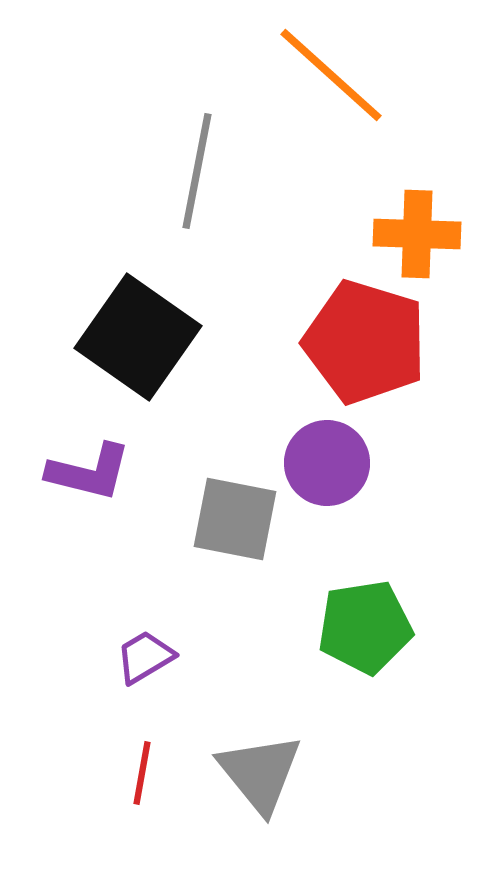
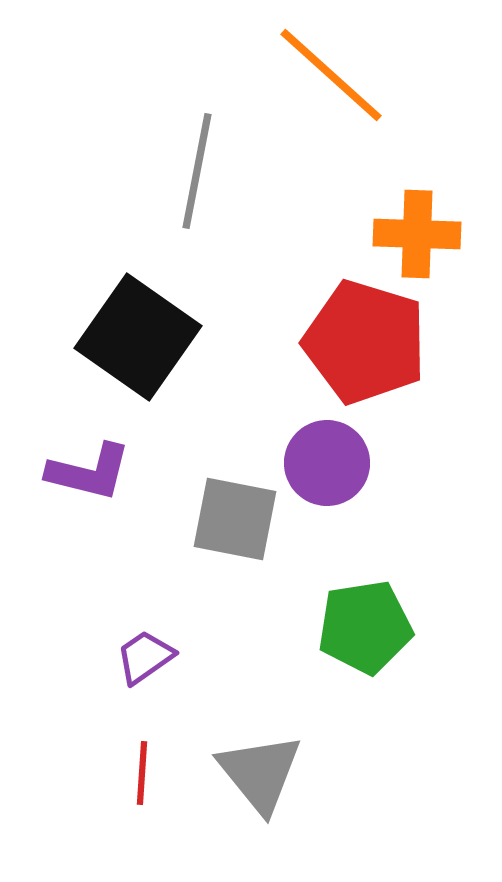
purple trapezoid: rotated 4 degrees counterclockwise
red line: rotated 6 degrees counterclockwise
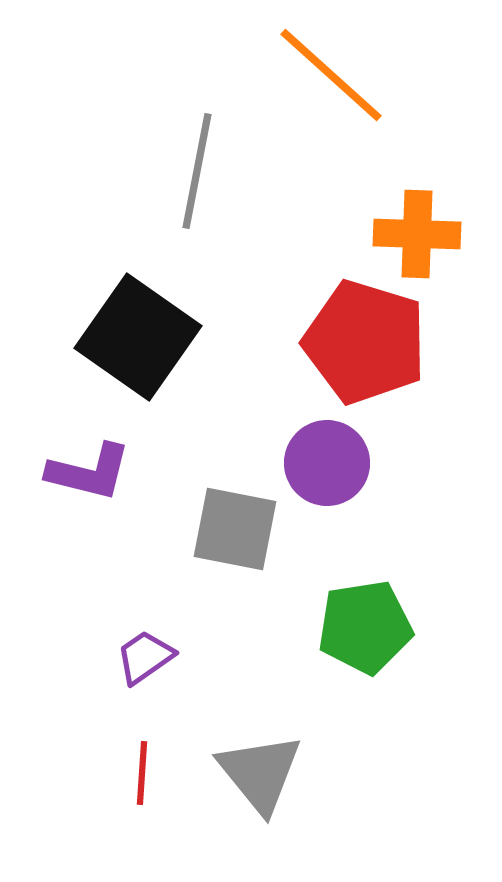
gray square: moved 10 px down
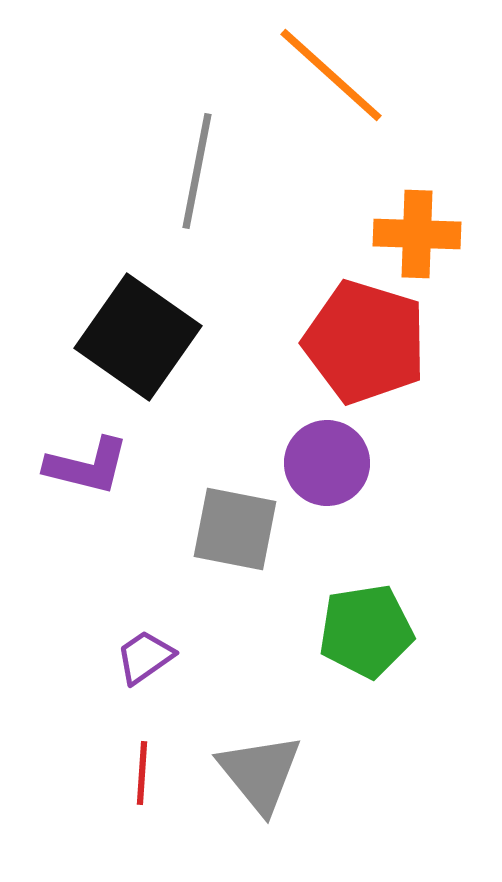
purple L-shape: moved 2 px left, 6 px up
green pentagon: moved 1 px right, 4 px down
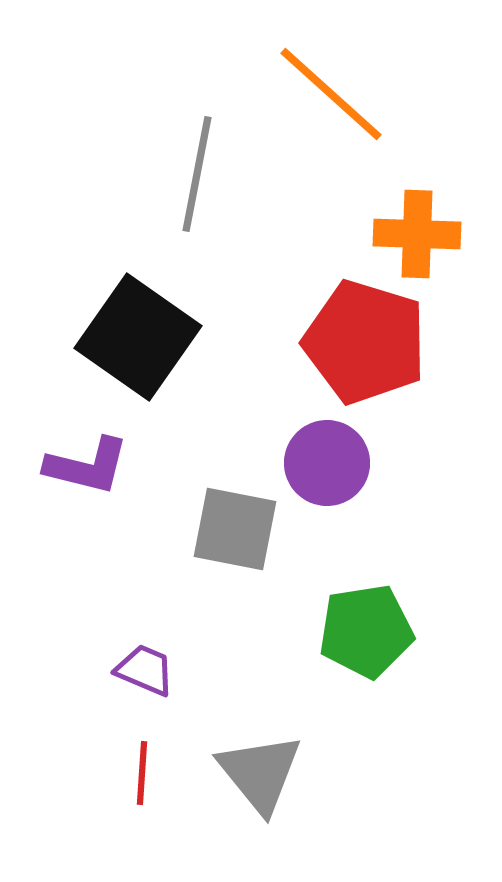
orange line: moved 19 px down
gray line: moved 3 px down
purple trapezoid: moved 13 px down; rotated 58 degrees clockwise
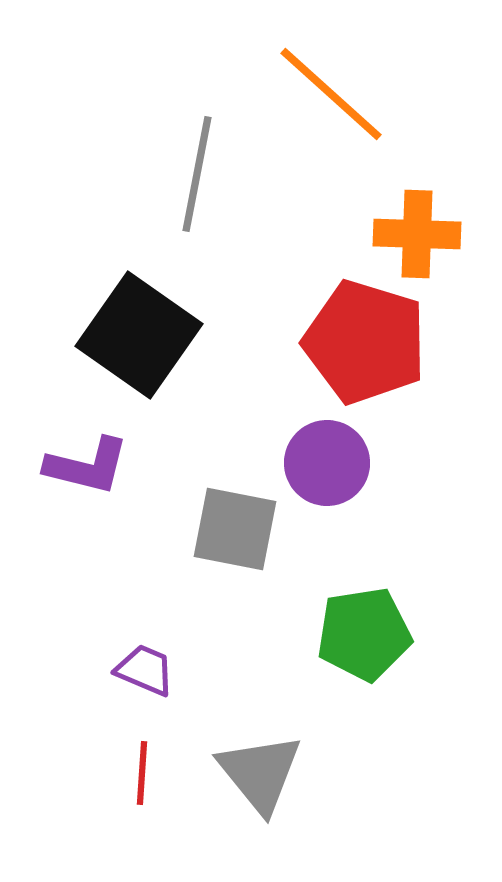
black square: moved 1 px right, 2 px up
green pentagon: moved 2 px left, 3 px down
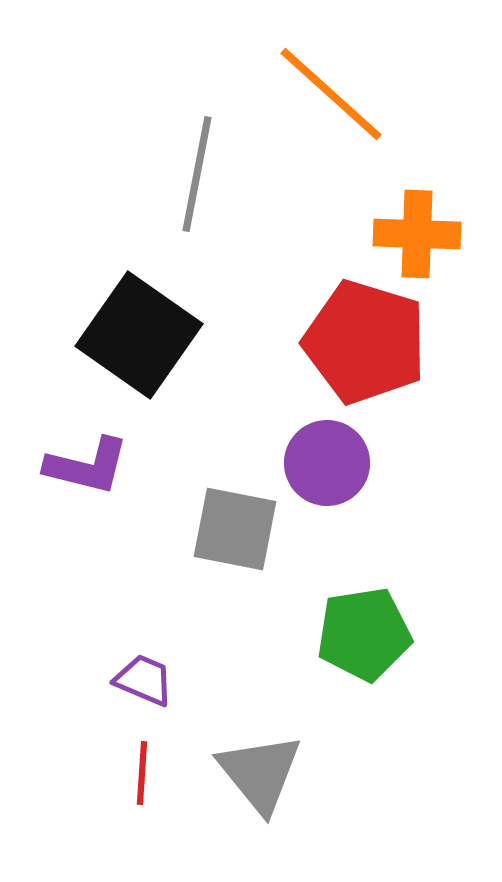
purple trapezoid: moved 1 px left, 10 px down
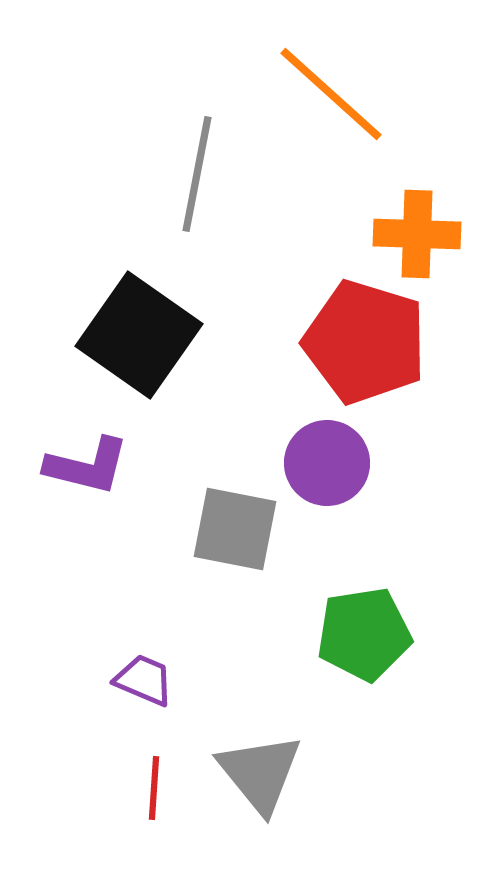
red line: moved 12 px right, 15 px down
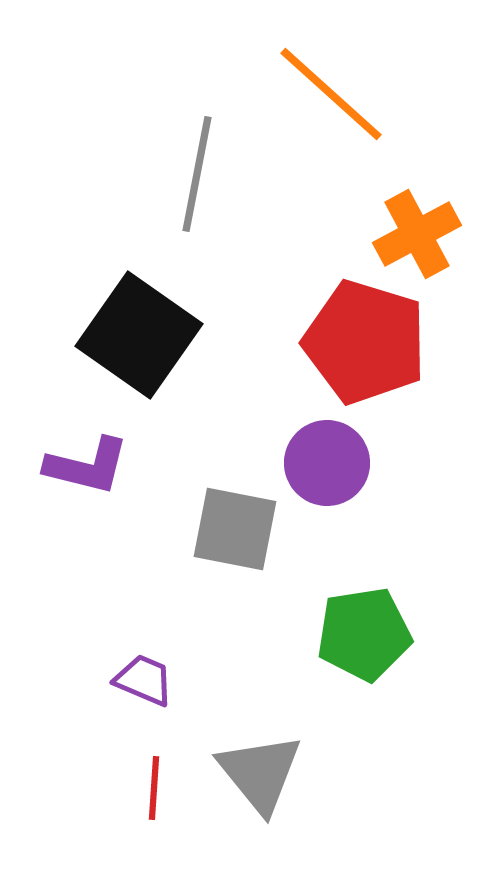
orange cross: rotated 30 degrees counterclockwise
